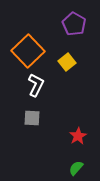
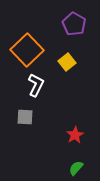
orange square: moved 1 px left, 1 px up
gray square: moved 7 px left, 1 px up
red star: moved 3 px left, 1 px up
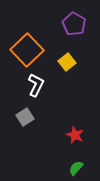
gray square: rotated 36 degrees counterclockwise
red star: rotated 18 degrees counterclockwise
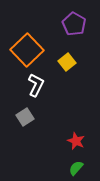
red star: moved 1 px right, 6 px down
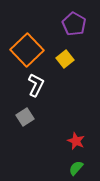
yellow square: moved 2 px left, 3 px up
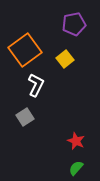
purple pentagon: rotated 30 degrees clockwise
orange square: moved 2 px left; rotated 8 degrees clockwise
